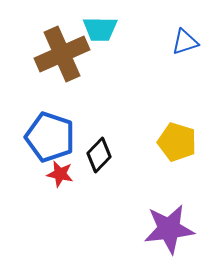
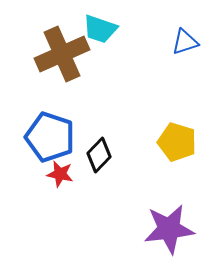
cyan trapezoid: rotated 18 degrees clockwise
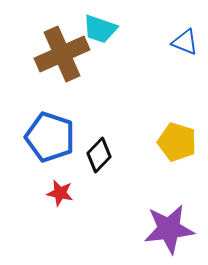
blue triangle: rotated 40 degrees clockwise
red star: moved 19 px down
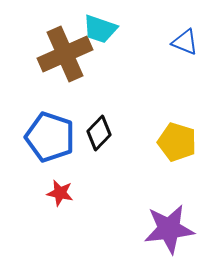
brown cross: moved 3 px right
black diamond: moved 22 px up
